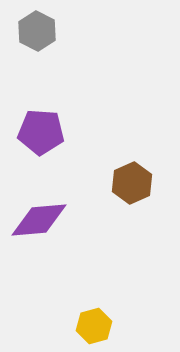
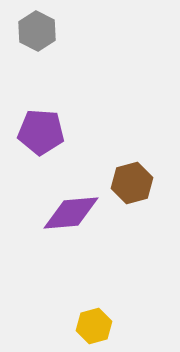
brown hexagon: rotated 9 degrees clockwise
purple diamond: moved 32 px right, 7 px up
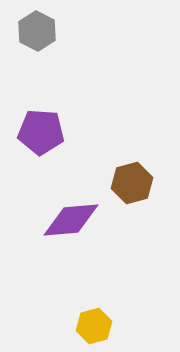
purple diamond: moved 7 px down
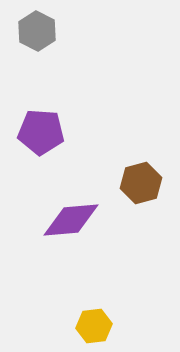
brown hexagon: moved 9 px right
yellow hexagon: rotated 8 degrees clockwise
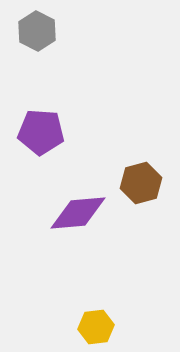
purple diamond: moved 7 px right, 7 px up
yellow hexagon: moved 2 px right, 1 px down
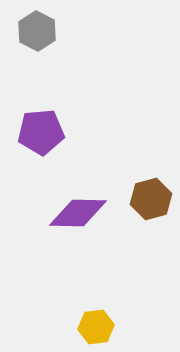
purple pentagon: rotated 9 degrees counterclockwise
brown hexagon: moved 10 px right, 16 px down
purple diamond: rotated 6 degrees clockwise
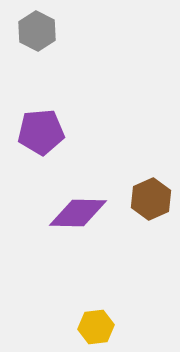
brown hexagon: rotated 9 degrees counterclockwise
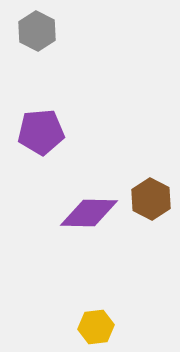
brown hexagon: rotated 9 degrees counterclockwise
purple diamond: moved 11 px right
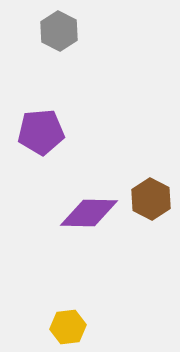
gray hexagon: moved 22 px right
yellow hexagon: moved 28 px left
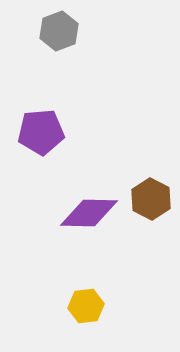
gray hexagon: rotated 12 degrees clockwise
yellow hexagon: moved 18 px right, 21 px up
